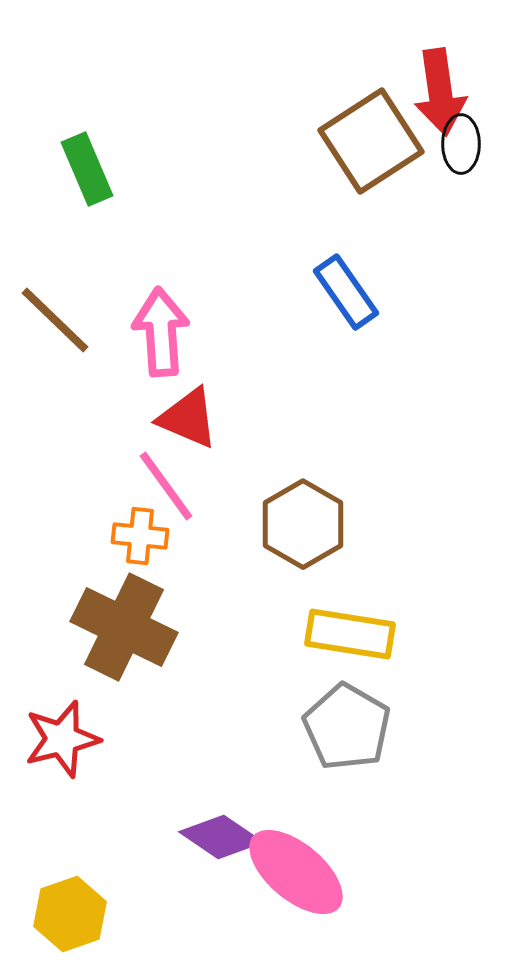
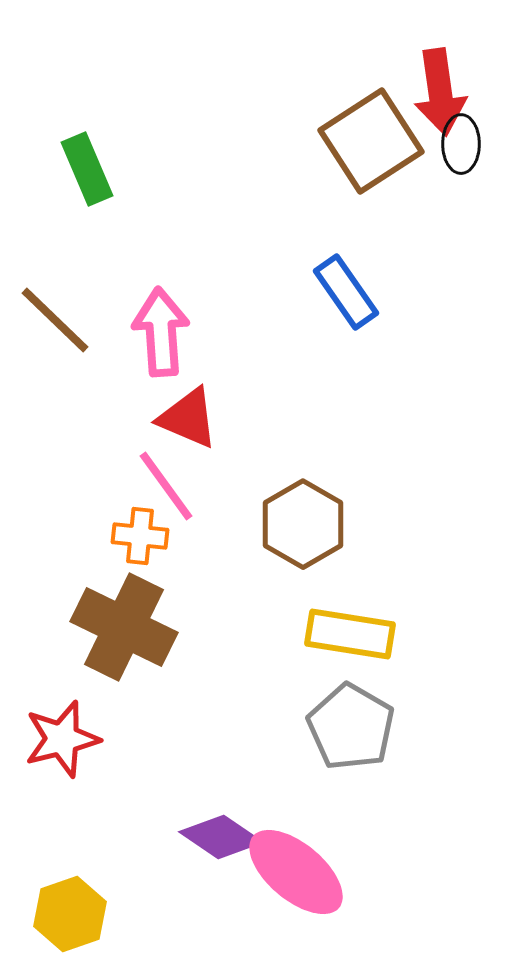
gray pentagon: moved 4 px right
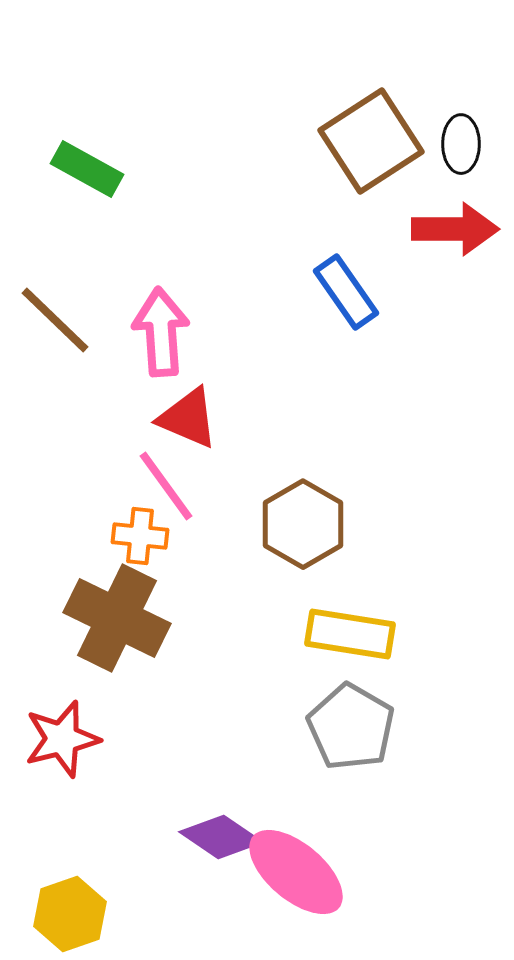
red arrow: moved 15 px right, 137 px down; rotated 82 degrees counterclockwise
green rectangle: rotated 38 degrees counterclockwise
brown cross: moved 7 px left, 9 px up
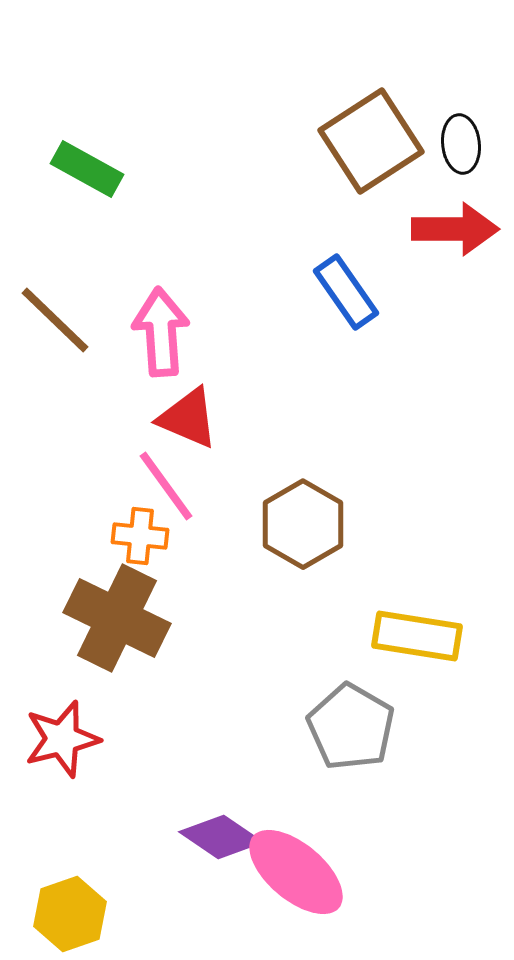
black ellipse: rotated 6 degrees counterclockwise
yellow rectangle: moved 67 px right, 2 px down
